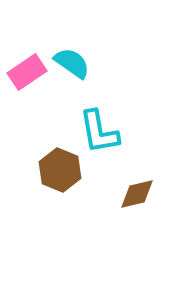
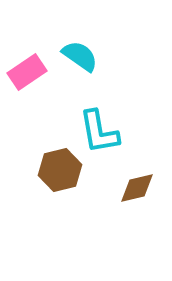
cyan semicircle: moved 8 px right, 7 px up
brown hexagon: rotated 24 degrees clockwise
brown diamond: moved 6 px up
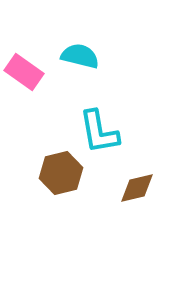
cyan semicircle: rotated 21 degrees counterclockwise
pink rectangle: moved 3 px left; rotated 69 degrees clockwise
brown hexagon: moved 1 px right, 3 px down
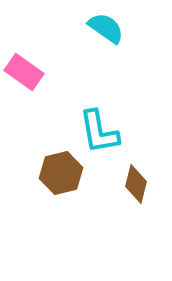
cyan semicircle: moved 26 px right, 28 px up; rotated 21 degrees clockwise
brown diamond: moved 1 px left, 4 px up; rotated 63 degrees counterclockwise
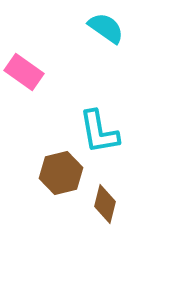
brown diamond: moved 31 px left, 20 px down
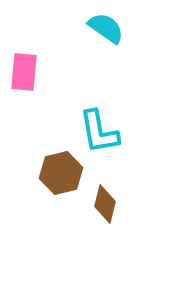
pink rectangle: rotated 60 degrees clockwise
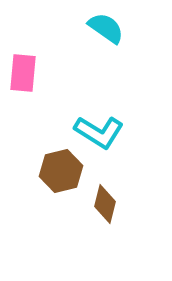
pink rectangle: moved 1 px left, 1 px down
cyan L-shape: rotated 48 degrees counterclockwise
brown hexagon: moved 2 px up
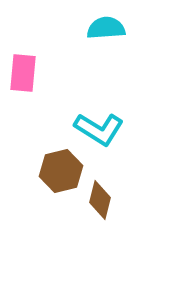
cyan semicircle: rotated 39 degrees counterclockwise
cyan L-shape: moved 3 px up
brown diamond: moved 5 px left, 4 px up
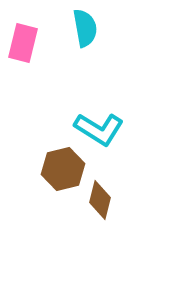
cyan semicircle: moved 21 px left; rotated 84 degrees clockwise
pink rectangle: moved 30 px up; rotated 9 degrees clockwise
brown hexagon: moved 2 px right, 2 px up
